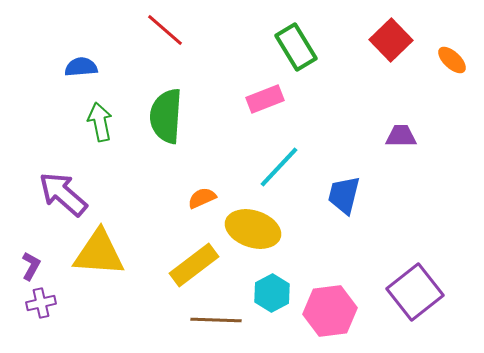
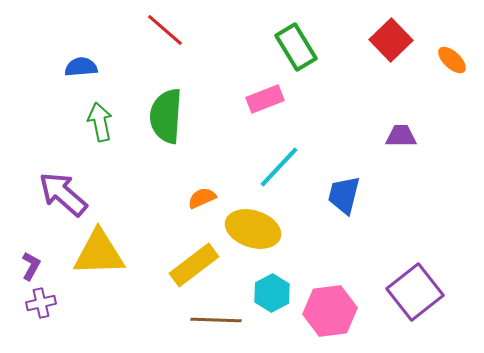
yellow triangle: rotated 6 degrees counterclockwise
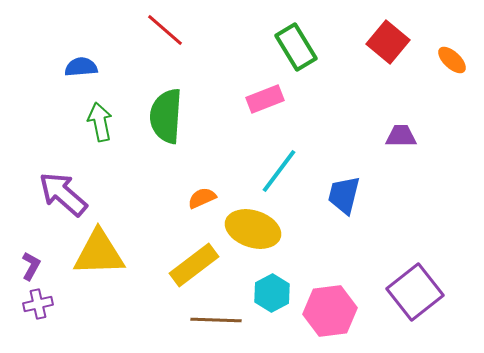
red square: moved 3 px left, 2 px down; rotated 6 degrees counterclockwise
cyan line: moved 4 px down; rotated 6 degrees counterclockwise
purple cross: moved 3 px left, 1 px down
